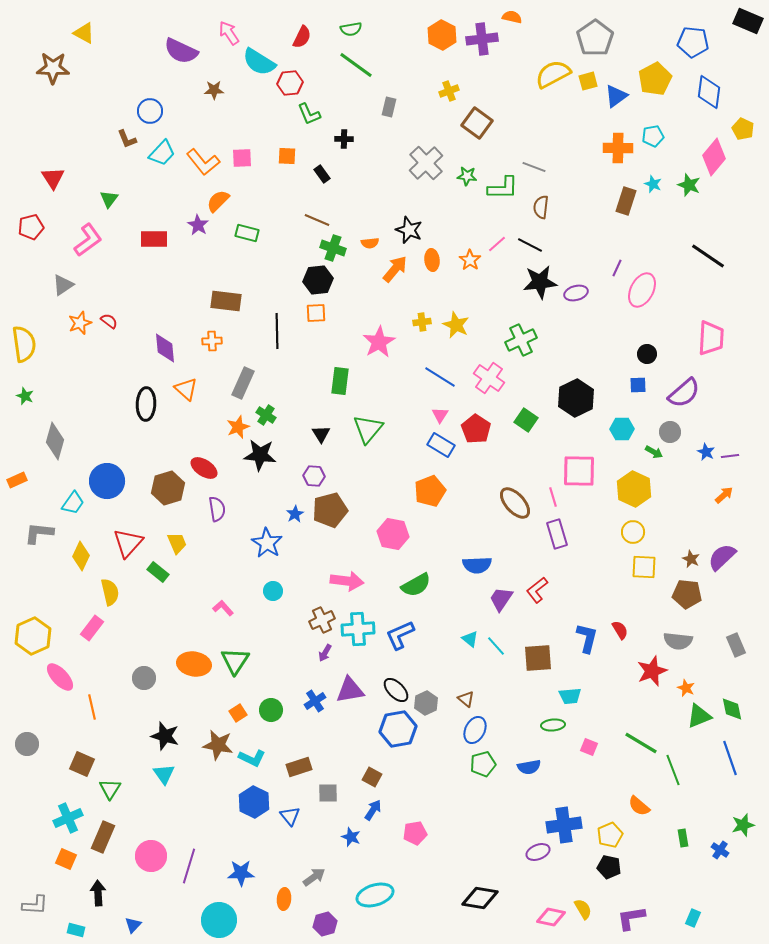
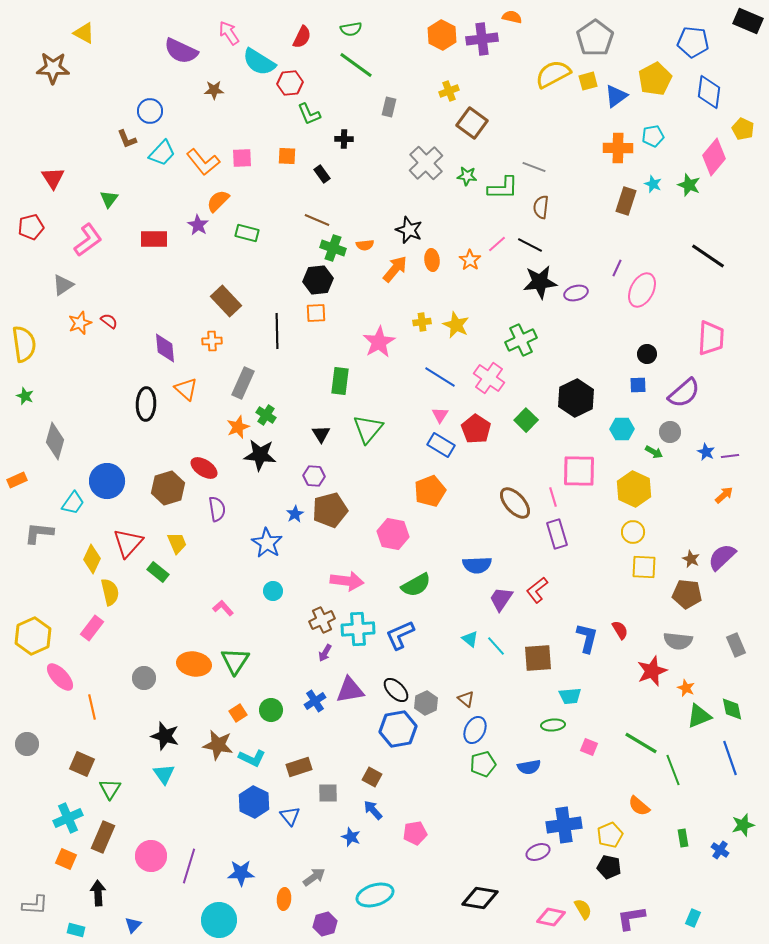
brown square at (477, 123): moved 5 px left
orange semicircle at (370, 243): moved 5 px left, 2 px down
brown rectangle at (226, 301): rotated 40 degrees clockwise
green square at (526, 420): rotated 10 degrees clockwise
yellow diamond at (81, 556): moved 11 px right, 3 px down
blue arrow at (373, 810): rotated 75 degrees counterclockwise
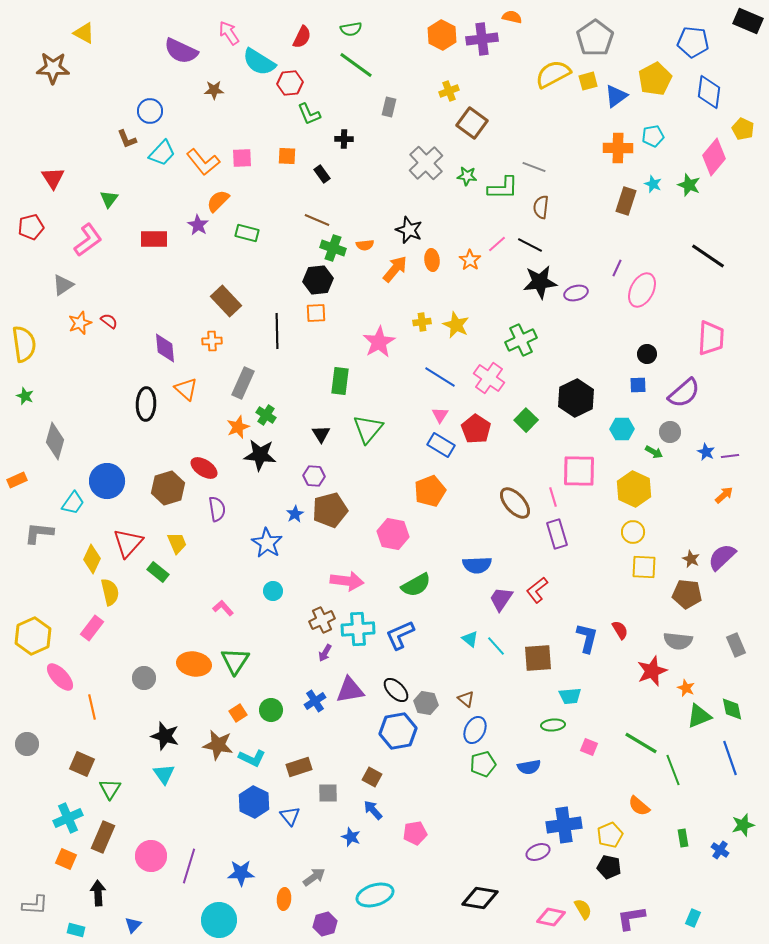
gray hexagon at (426, 703): rotated 25 degrees counterclockwise
blue hexagon at (398, 729): moved 2 px down
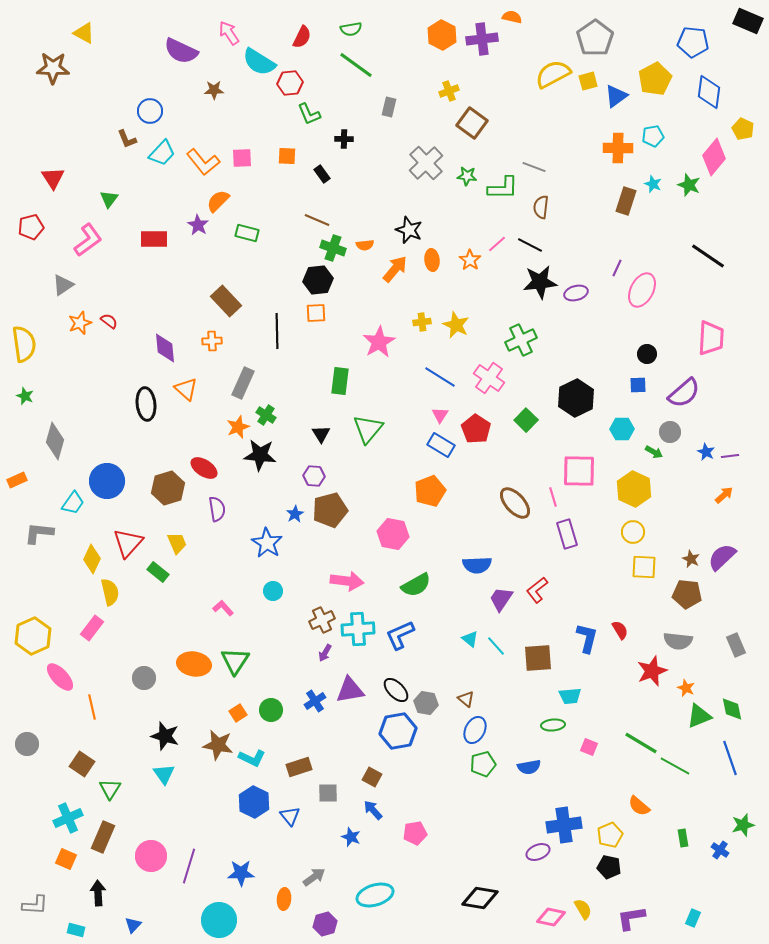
black ellipse at (146, 404): rotated 8 degrees counterclockwise
purple rectangle at (557, 534): moved 10 px right
brown square at (82, 764): rotated 10 degrees clockwise
green line at (673, 770): moved 2 px right, 4 px up; rotated 40 degrees counterclockwise
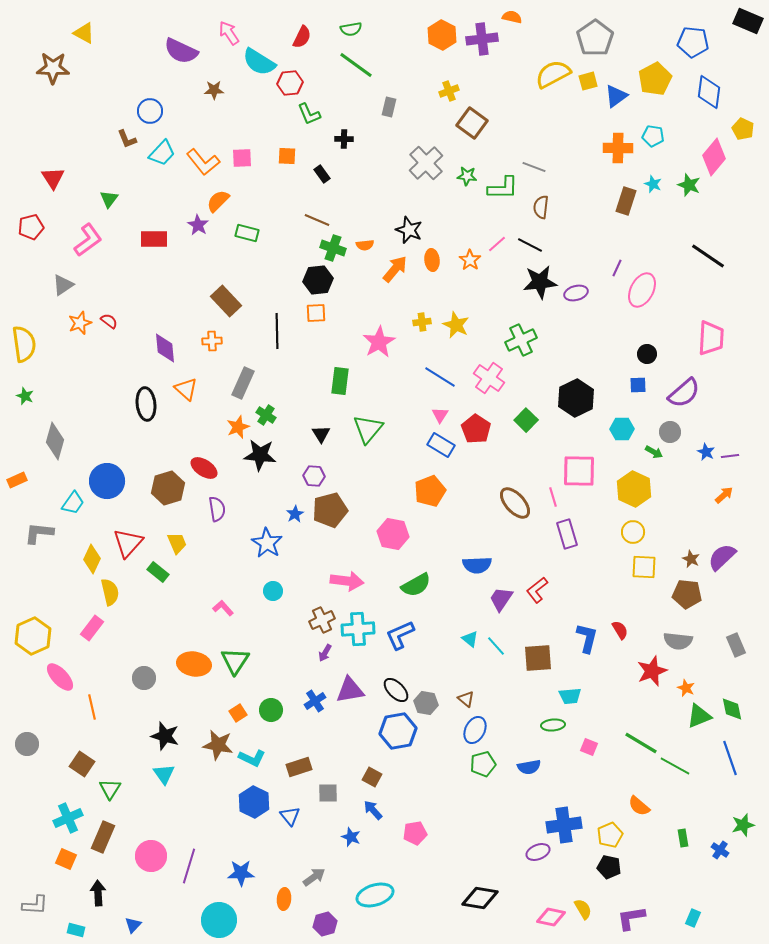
cyan pentagon at (653, 136): rotated 20 degrees clockwise
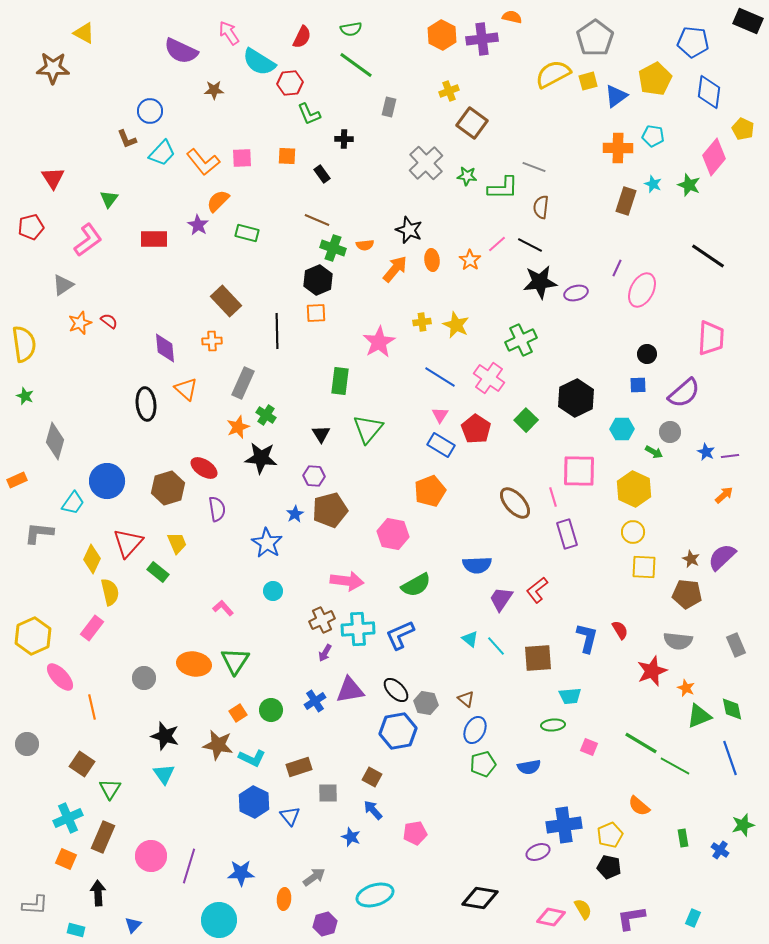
black hexagon at (318, 280): rotated 16 degrees counterclockwise
black star at (260, 455): moved 1 px right, 3 px down
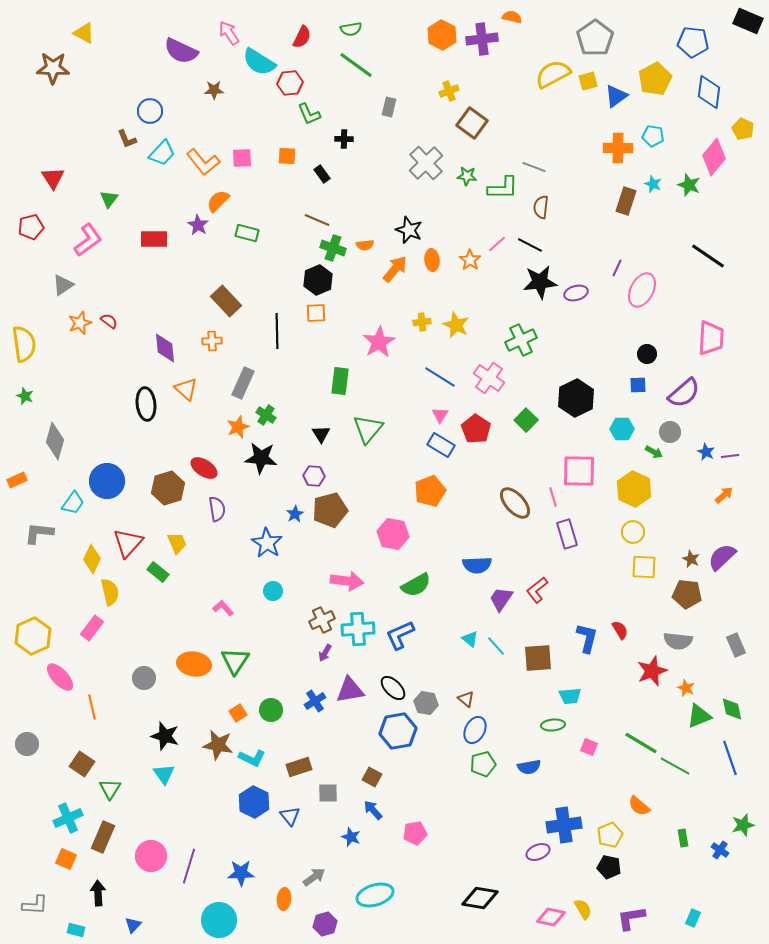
black ellipse at (396, 690): moved 3 px left, 2 px up
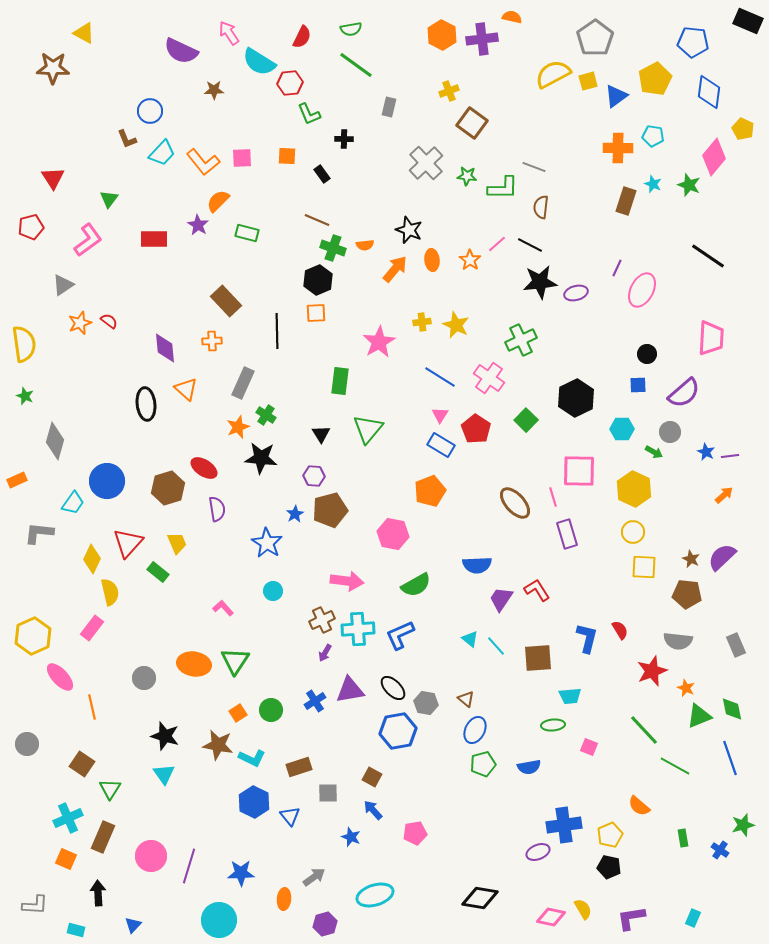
red L-shape at (537, 590): rotated 96 degrees clockwise
green line at (641, 743): moved 3 px right, 13 px up; rotated 16 degrees clockwise
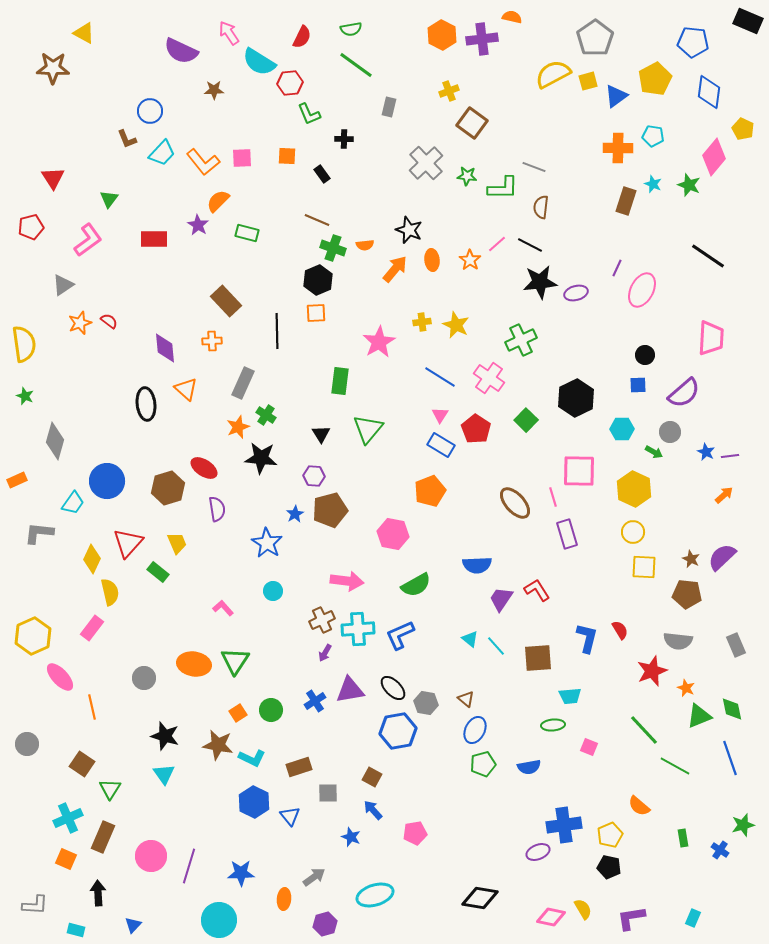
black circle at (647, 354): moved 2 px left, 1 px down
